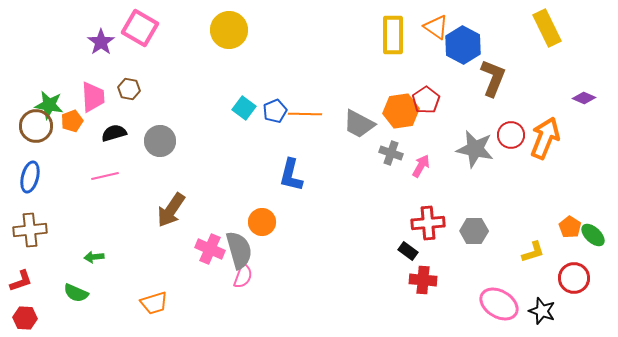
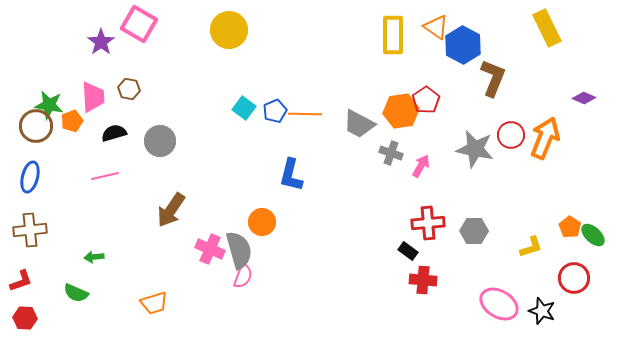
pink square at (140, 28): moved 1 px left, 4 px up
yellow L-shape at (533, 252): moved 2 px left, 5 px up
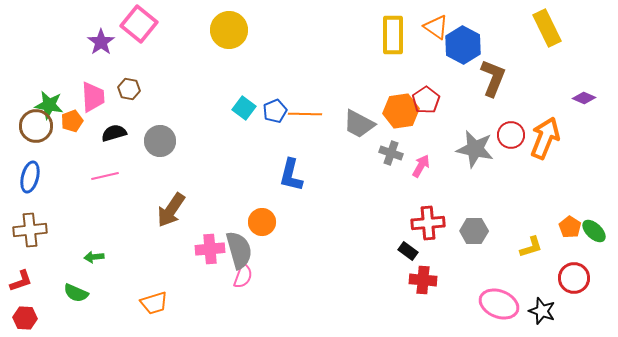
pink square at (139, 24): rotated 9 degrees clockwise
green ellipse at (593, 235): moved 1 px right, 4 px up
pink cross at (210, 249): rotated 28 degrees counterclockwise
pink ellipse at (499, 304): rotated 9 degrees counterclockwise
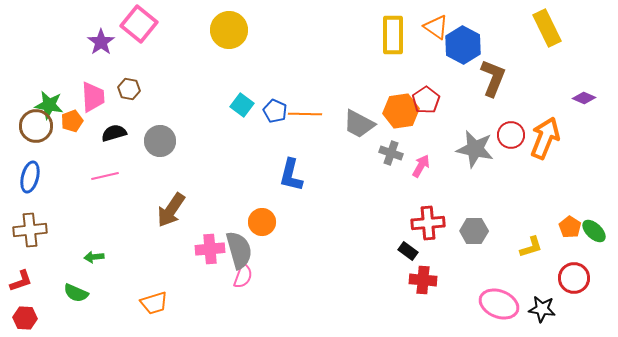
cyan square at (244, 108): moved 2 px left, 3 px up
blue pentagon at (275, 111): rotated 25 degrees counterclockwise
black star at (542, 311): moved 2 px up; rotated 12 degrees counterclockwise
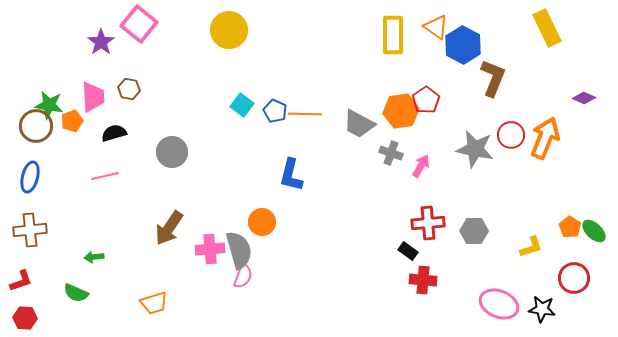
gray circle at (160, 141): moved 12 px right, 11 px down
brown arrow at (171, 210): moved 2 px left, 18 px down
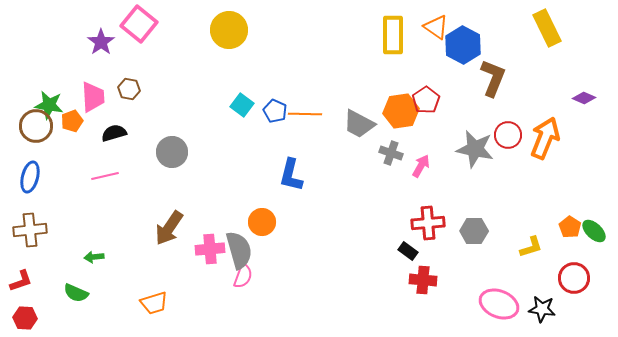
red circle at (511, 135): moved 3 px left
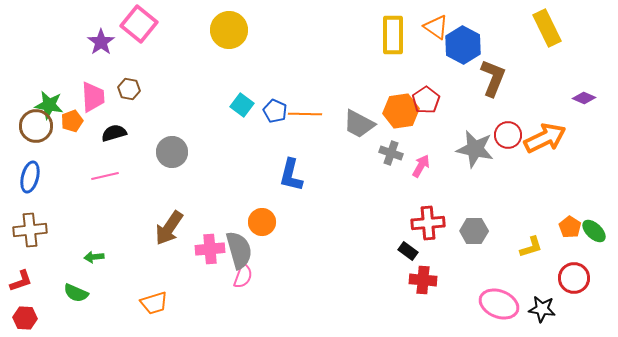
orange arrow at (545, 138): rotated 42 degrees clockwise
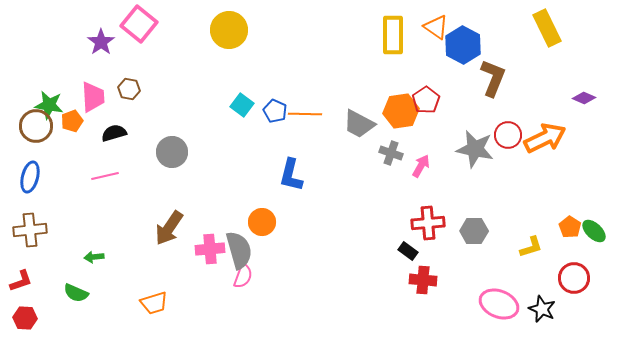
black star at (542, 309): rotated 16 degrees clockwise
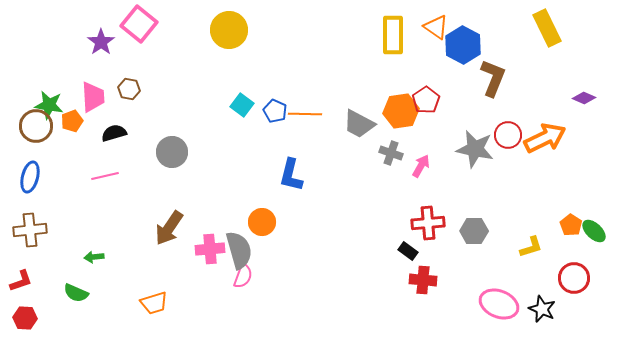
orange pentagon at (570, 227): moved 1 px right, 2 px up
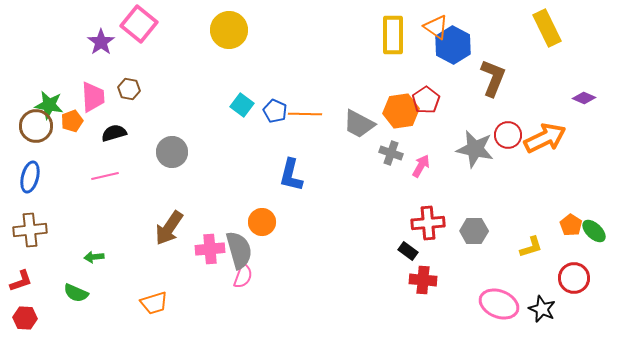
blue hexagon at (463, 45): moved 10 px left
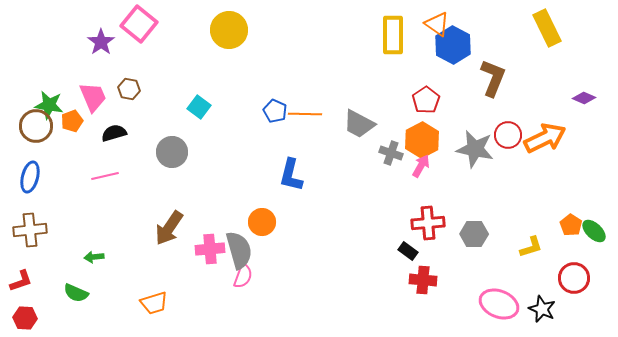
orange triangle at (436, 27): moved 1 px right, 3 px up
pink trapezoid at (93, 97): rotated 20 degrees counterclockwise
cyan square at (242, 105): moved 43 px left, 2 px down
orange hexagon at (401, 111): moved 21 px right, 29 px down; rotated 20 degrees counterclockwise
gray hexagon at (474, 231): moved 3 px down
